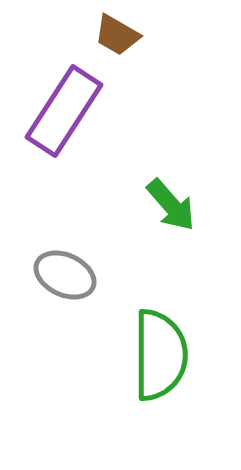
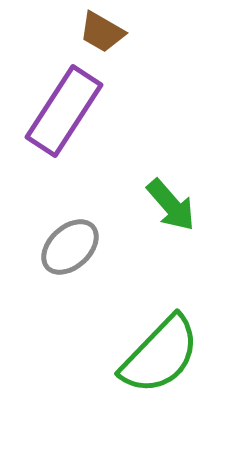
brown trapezoid: moved 15 px left, 3 px up
gray ellipse: moved 5 px right, 28 px up; rotated 68 degrees counterclockwise
green semicircle: rotated 44 degrees clockwise
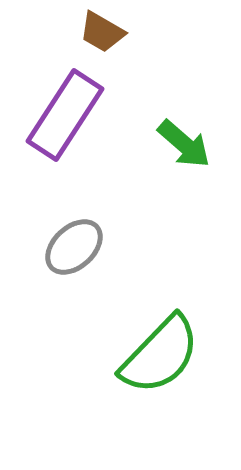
purple rectangle: moved 1 px right, 4 px down
green arrow: moved 13 px right, 61 px up; rotated 8 degrees counterclockwise
gray ellipse: moved 4 px right
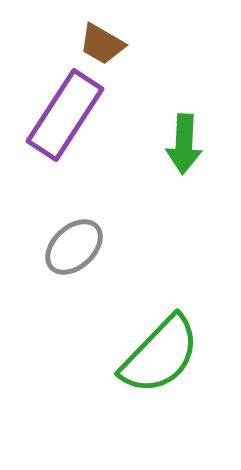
brown trapezoid: moved 12 px down
green arrow: rotated 52 degrees clockwise
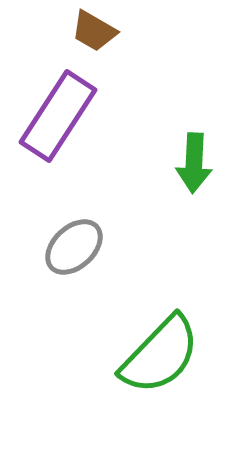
brown trapezoid: moved 8 px left, 13 px up
purple rectangle: moved 7 px left, 1 px down
green arrow: moved 10 px right, 19 px down
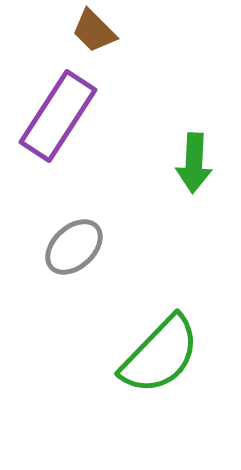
brown trapezoid: rotated 15 degrees clockwise
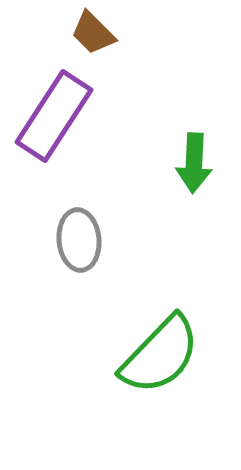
brown trapezoid: moved 1 px left, 2 px down
purple rectangle: moved 4 px left
gray ellipse: moved 5 px right, 7 px up; rotated 52 degrees counterclockwise
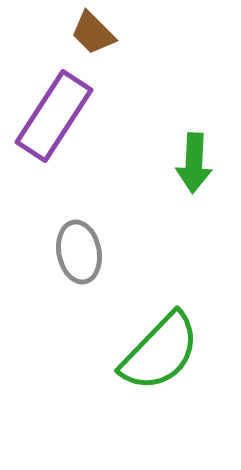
gray ellipse: moved 12 px down; rotated 6 degrees counterclockwise
green semicircle: moved 3 px up
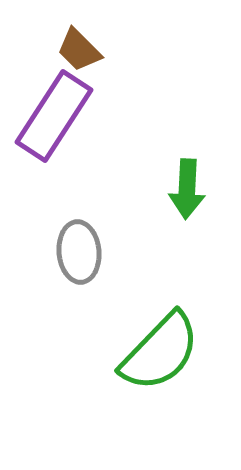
brown trapezoid: moved 14 px left, 17 px down
green arrow: moved 7 px left, 26 px down
gray ellipse: rotated 6 degrees clockwise
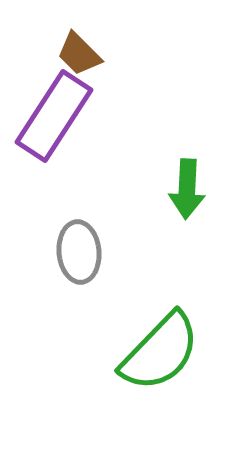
brown trapezoid: moved 4 px down
